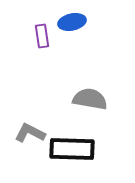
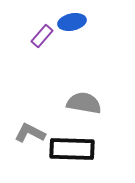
purple rectangle: rotated 50 degrees clockwise
gray semicircle: moved 6 px left, 4 px down
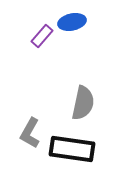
gray semicircle: moved 1 px left; rotated 92 degrees clockwise
gray L-shape: rotated 88 degrees counterclockwise
black rectangle: rotated 6 degrees clockwise
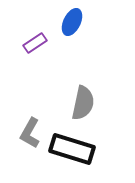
blue ellipse: rotated 52 degrees counterclockwise
purple rectangle: moved 7 px left, 7 px down; rotated 15 degrees clockwise
black rectangle: rotated 9 degrees clockwise
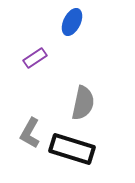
purple rectangle: moved 15 px down
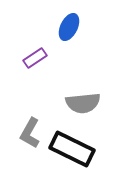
blue ellipse: moved 3 px left, 5 px down
gray semicircle: rotated 72 degrees clockwise
black rectangle: rotated 9 degrees clockwise
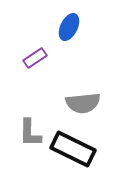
gray L-shape: rotated 28 degrees counterclockwise
black rectangle: moved 1 px right
